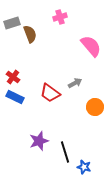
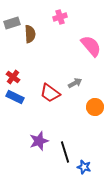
brown semicircle: rotated 18 degrees clockwise
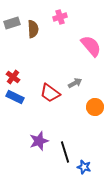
brown semicircle: moved 3 px right, 5 px up
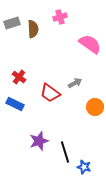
pink semicircle: moved 1 px left, 2 px up; rotated 15 degrees counterclockwise
red cross: moved 6 px right
blue rectangle: moved 7 px down
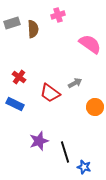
pink cross: moved 2 px left, 2 px up
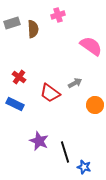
pink semicircle: moved 1 px right, 2 px down
orange circle: moved 2 px up
purple star: rotated 30 degrees counterclockwise
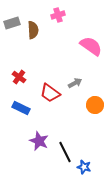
brown semicircle: moved 1 px down
blue rectangle: moved 6 px right, 4 px down
black line: rotated 10 degrees counterclockwise
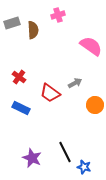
purple star: moved 7 px left, 17 px down
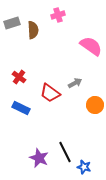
purple star: moved 7 px right
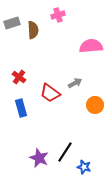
pink semicircle: rotated 40 degrees counterclockwise
blue rectangle: rotated 48 degrees clockwise
black line: rotated 60 degrees clockwise
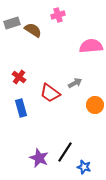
brown semicircle: rotated 54 degrees counterclockwise
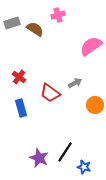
brown semicircle: moved 2 px right, 1 px up
pink semicircle: rotated 30 degrees counterclockwise
